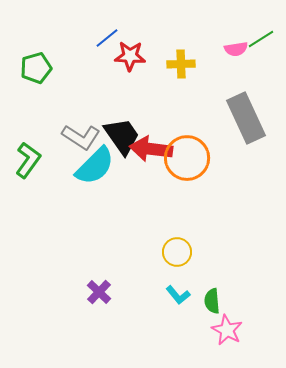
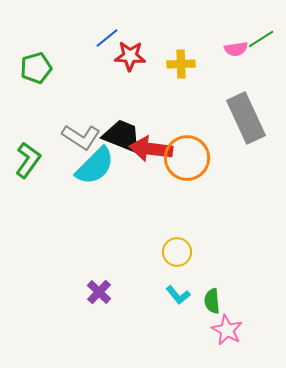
black trapezoid: rotated 33 degrees counterclockwise
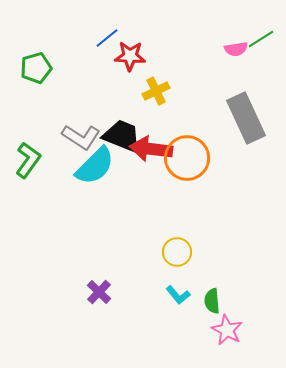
yellow cross: moved 25 px left, 27 px down; rotated 24 degrees counterclockwise
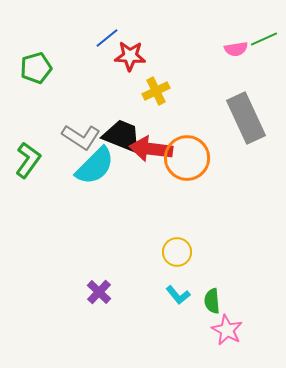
green line: moved 3 px right; rotated 8 degrees clockwise
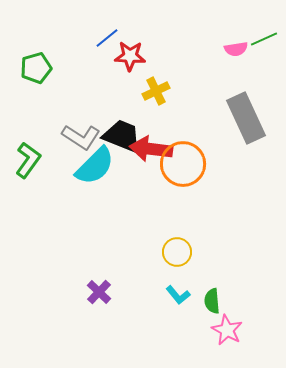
orange circle: moved 4 px left, 6 px down
